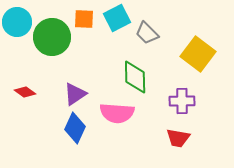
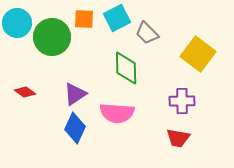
cyan circle: moved 1 px down
green diamond: moved 9 px left, 9 px up
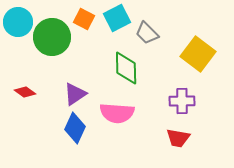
orange square: rotated 25 degrees clockwise
cyan circle: moved 1 px right, 1 px up
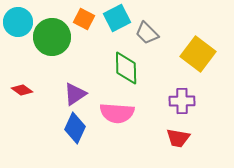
red diamond: moved 3 px left, 2 px up
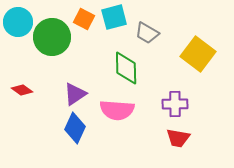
cyan square: moved 3 px left, 1 px up; rotated 12 degrees clockwise
gray trapezoid: rotated 15 degrees counterclockwise
purple cross: moved 7 px left, 3 px down
pink semicircle: moved 3 px up
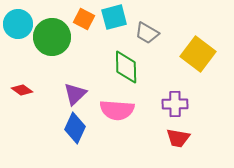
cyan circle: moved 2 px down
green diamond: moved 1 px up
purple triangle: rotated 10 degrees counterclockwise
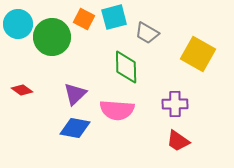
yellow square: rotated 8 degrees counterclockwise
blue diamond: rotated 76 degrees clockwise
red trapezoid: moved 3 px down; rotated 25 degrees clockwise
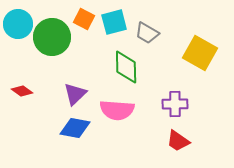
cyan square: moved 5 px down
yellow square: moved 2 px right, 1 px up
red diamond: moved 1 px down
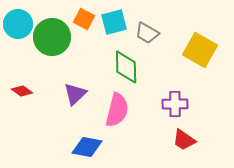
yellow square: moved 3 px up
pink semicircle: rotated 80 degrees counterclockwise
blue diamond: moved 12 px right, 19 px down
red trapezoid: moved 6 px right, 1 px up
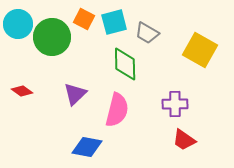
green diamond: moved 1 px left, 3 px up
